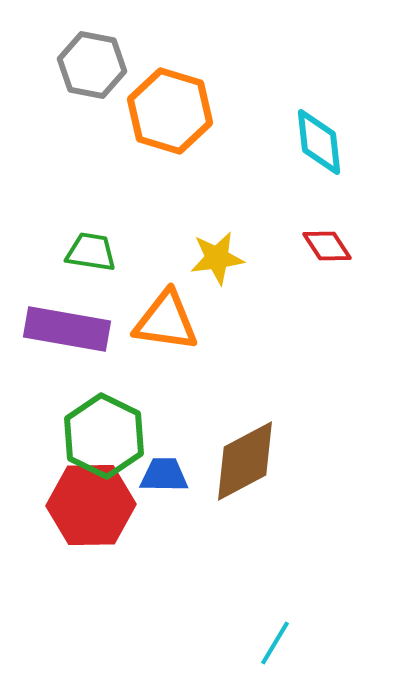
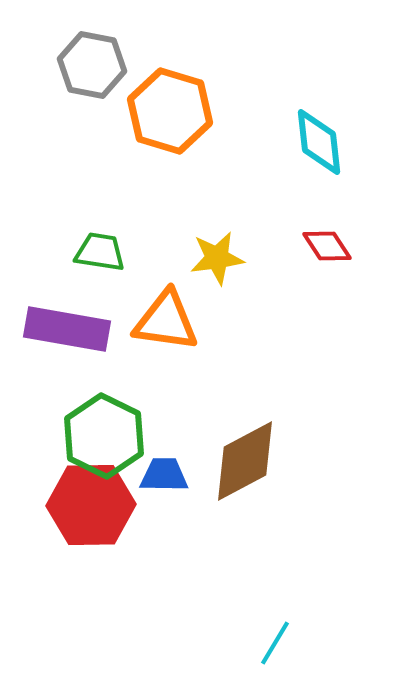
green trapezoid: moved 9 px right
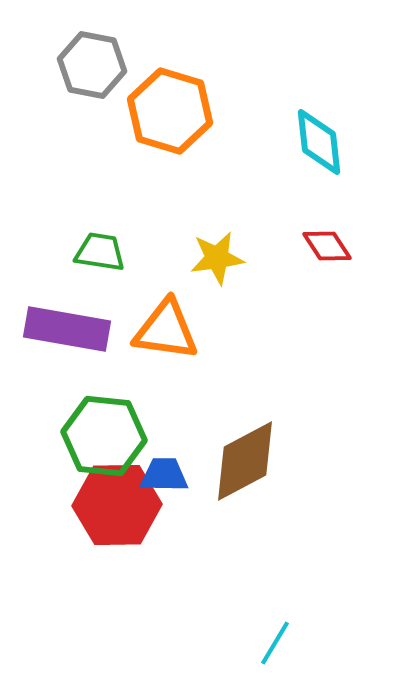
orange triangle: moved 9 px down
green hexagon: rotated 20 degrees counterclockwise
red hexagon: moved 26 px right
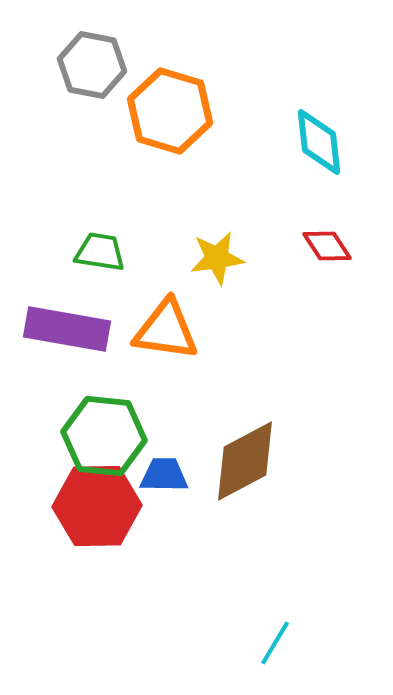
red hexagon: moved 20 px left, 1 px down
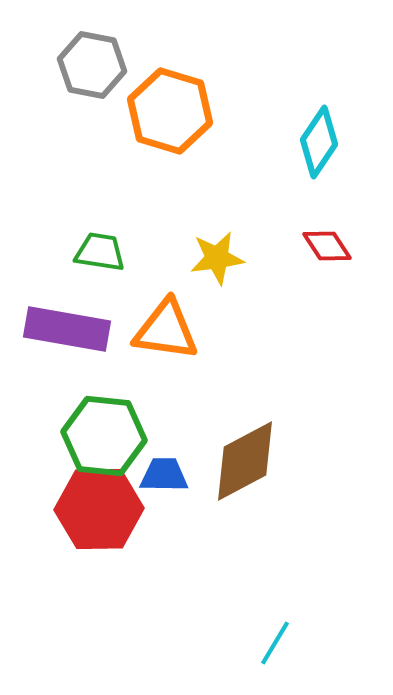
cyan diamond: rotated 40 degrees clockwise
red hexagon: moved 2 px right, 3 px down
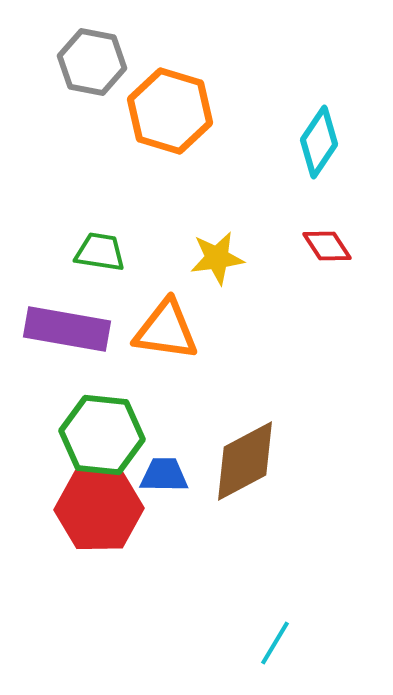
gray hexagon: moved 3 px up
green hexagon: moved 2 px left, 1 px up
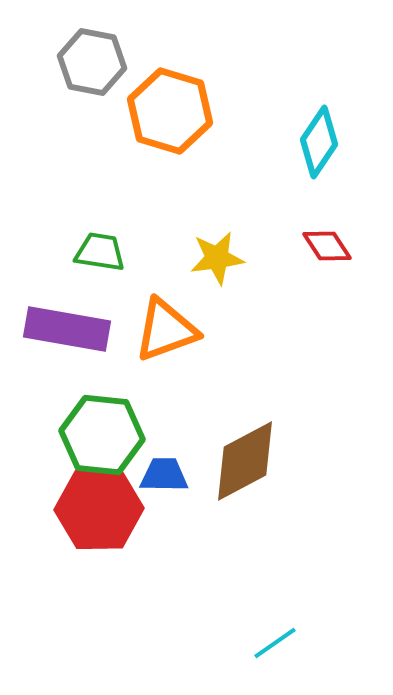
orange triangle: rotated 28 degrees counterclockwise
cyan line: rotated 24 degrees clockwise
